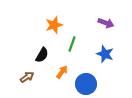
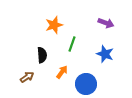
black semicircle: rotated 35 degrees counterclockwise
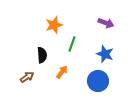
blue circle: moved 12 px right, 3 px up
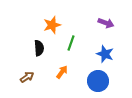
orange star: moved 2 px left
green line: moved 1 px left, 1 px up
black semicircle: moved 3 px left, 7 px up
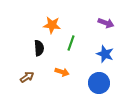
orange star: rotated 24 degrees clockwise
orange arrow: rotated 72 degrees clockwise
blue circle: moved 1 px right, 2 px down
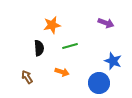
orange star: rotated 18 degrees counterclockwise
green line: moved 1 px left, 3 px down; rotated 56 degrees clockwise
blue star: moved 8 px right, 7 px down
brown arrow: rotated 88 degrees counterclockwise
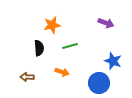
brown arrow: rotated 56 degrees counterclockwise
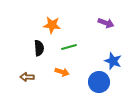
orange star: rotated 18 degrees clockwise
green line: moved 1 px left, 1 px down
blue circle: moved 1 px up
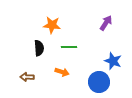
purple arrow: rotated 77 degrees counterclockwise
green line: rotated 14 degrees clockwise
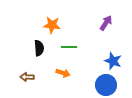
orange arrow: moved 1 px right, 1 px down
blue circle: moved 7 px right, 3 px down
